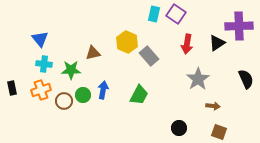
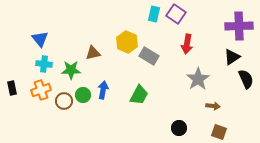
black triangle: moved 15 px right, 14 px down
gray rectangle: rotated 18 degrees counterclockwise
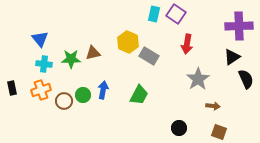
yellow hexagon: moved 1 px right
green star: moved 11 px up
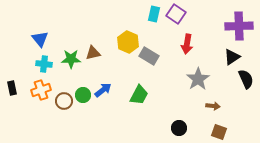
blue arrow: rotated 42 degrees clockwise
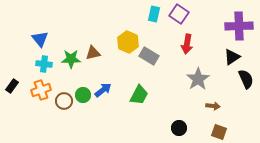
purple square: moved 3 px right
black rectangle: moved 2 px up; rotated 48 degrees clockwise
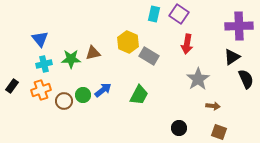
cyan cross: rotated 21 degrees counterclockwise
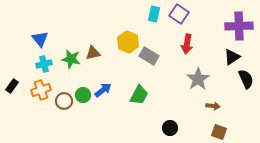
green star: rotated 12 degrees clockwise
black circle: moved 9 px left
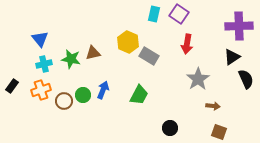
blue arrow: rotated 30 degrees counterclockwise
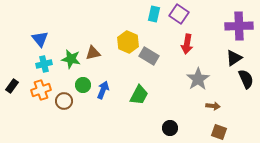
black triangle: moved 2 px right, 1 px down
green circle: moved 10 px up
